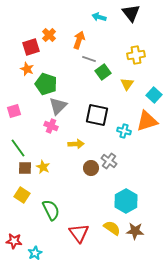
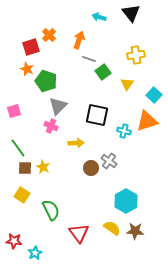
green pentagon: moved 3 px up
yellow arrow: moved 1 px up
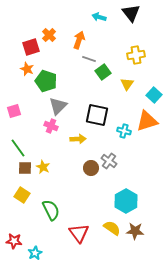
yellow arrow: moved 2 px right, 4 px up
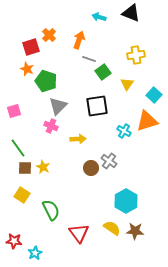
black triangle: rotated 30 degrees counterclockwise
black square: moved 9 px up; rotated 20 degrees counterclockwise
cyan cross: rotated 16 degrees clockwise
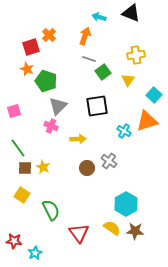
orange arrow: moved 6 px right, 4 px up
yellow triangle: moved 1 px right, 4 px up
brown circle: moved 4 px left
cyan hexagon: moved 3 px down
